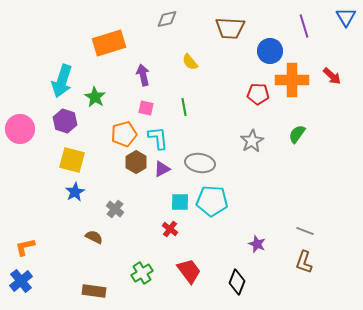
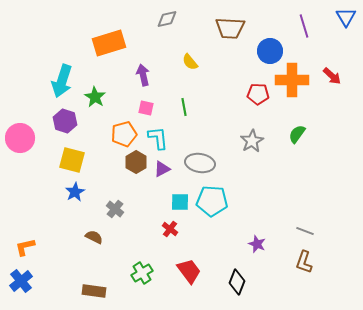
pink circle: moved 9 px down
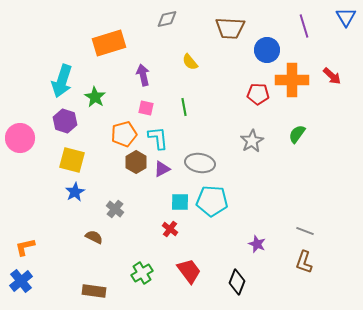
blue circle: moved 3 px left, 1 px up
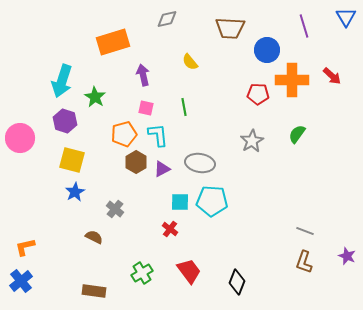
orange rectangle: moved 4 px right, 1 px up
cyan L-shape: moved 3 px up
purple star: moved 90 px right, 12 px down
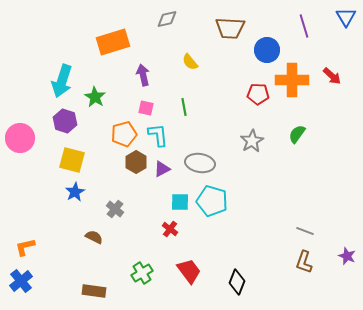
cyan pentagon: rotated 12 degrees clockwise
